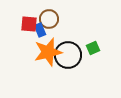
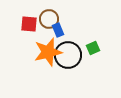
blue rectangle: moved 18 px right
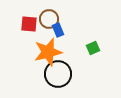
black circle: moved 10 px left, 19 px down
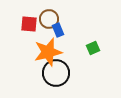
black circle: moved 2 px left, 1 px up
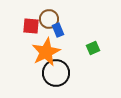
red square: moved 2 px right, 2 px down
orange star: moved 2 px left; rotated 12 degrees counterclockwise
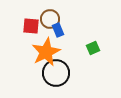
brown circle: moved 1 px right
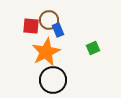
brown circle: moved 1 px left, 1 px down
black circle: moved 3 px left, 7 px down
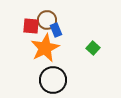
brown circle: moved 2 px left
blue rectangle: moved 2 px left
green square: rotated 24 degrees counterclockwise
orange star: moved 1 px left, 4 px up
